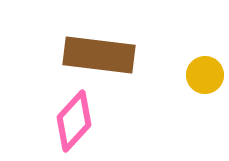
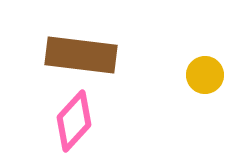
brown rectangle: moved 18 px left
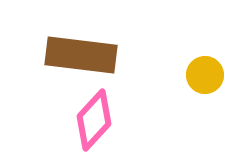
pink diamond: moved 20 px right, 1 px up
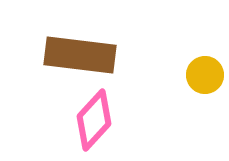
brown rectangle: moved 1 px left
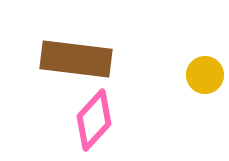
brown rectangle: moved 4 px left, 4 px down
